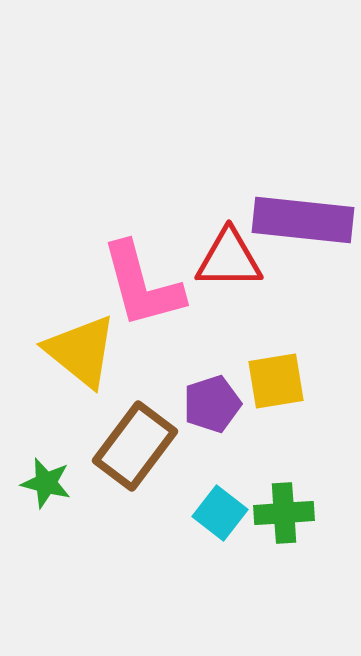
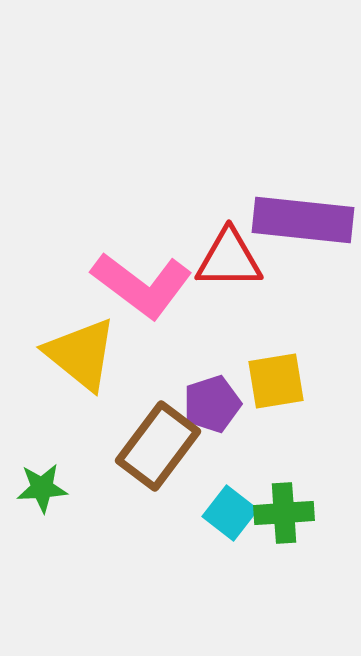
pink L-shape: rotated 38 degrees counterclockwise
yellow triangle: moved 3 px down
brown rectangle: moved 23 px right
green star: moved 4 px left, 5 px down; rotated 18 degrees counterclockwise
cyan square: moved 10 px right
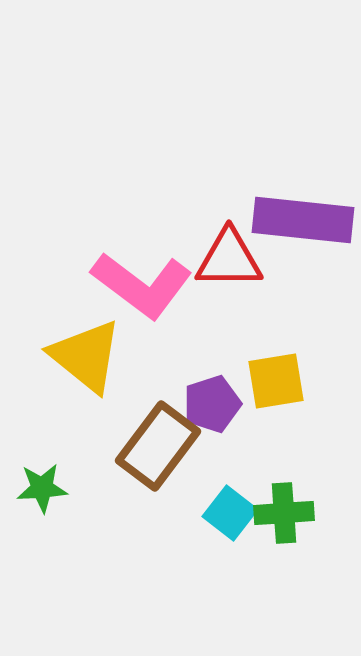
yellow triangle: moved 5 px right, 2 px down
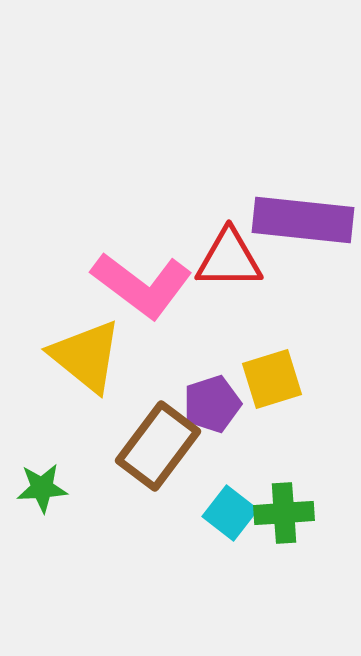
yellow square: moved 4 px left, 2 px up; rotated 8 degrees counterclockwise
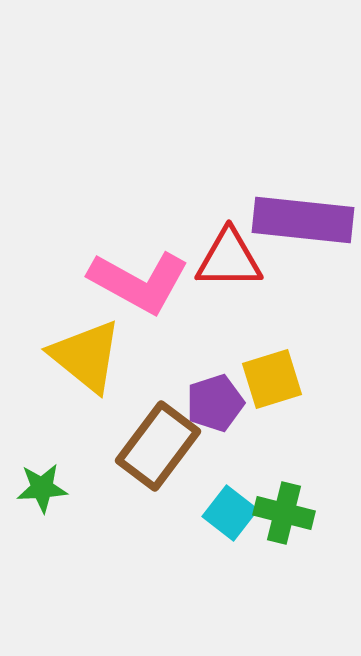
pink L-shape: moved 3 px left, 3 px up; rotated 8 degrees counterclockwise
purple pentagon: moved 3 px right, 1 px up
green cross: rotated 18 degrees clockwise
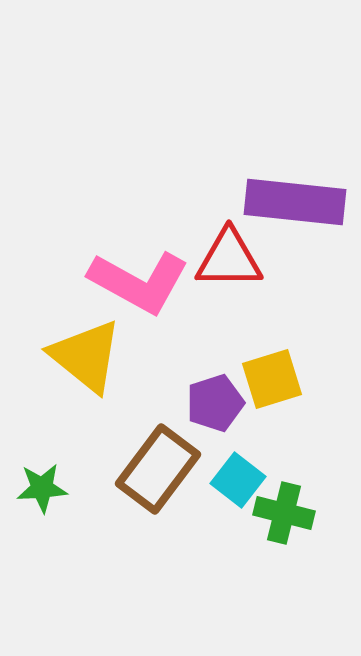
purple rectangle: moved 8 px left, 18 px up
brown rectangle: moved 23 px down
cyan square: moved 8 px right, 33 px up
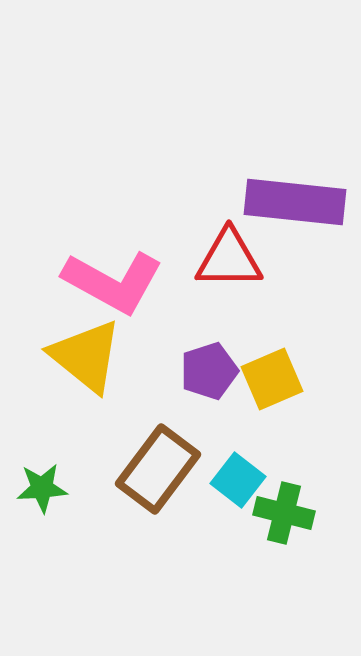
pink L-shape: moved 26 px left
yellow square: rotated 6 degrees counterclockwise
purple pentagon: moved 6 px left, 32 px up
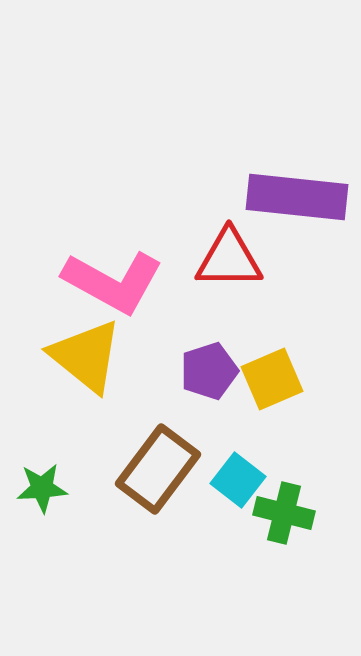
purple rectangle: moved 2 px right, 5 px up
